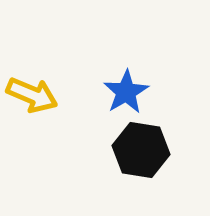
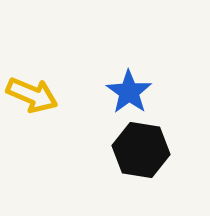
blue star: moved 3 px right; rotated 6 degrees counterclockwise
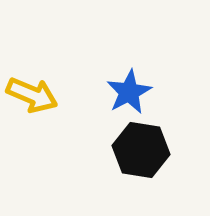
blue star: rotated 9 degrees clockwise
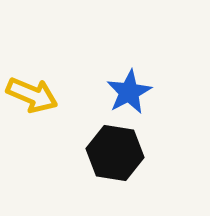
black hexagon: moved 26 px left, 3 px down
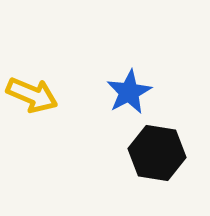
black hexagon: moved 42 px right
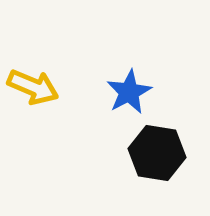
yellow arrow: moved 1 px right, 8 px up
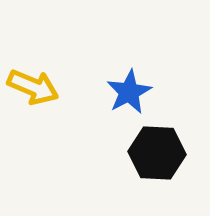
black hexagon: rotated 6 degrees counterclockwise
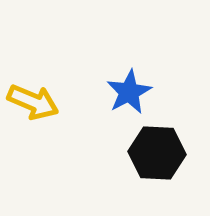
yellow arrow: moved 15 px down
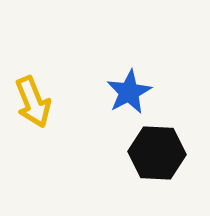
yellow arrow: rotated 45 degrees clockwise
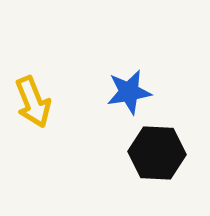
blue star: rotated 18 degrees clockwise
